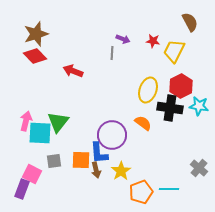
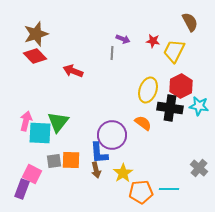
orange square: moved 10 px left
yellow star: moved 2 px right, 2 px down
orange pentagon: rotated 15 degrees clockwise
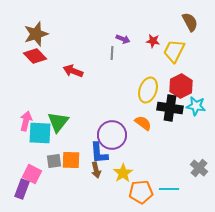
cyan star: moved 3 px left
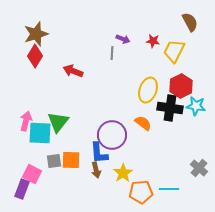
red diamond: rotated 75 degrees clockwise
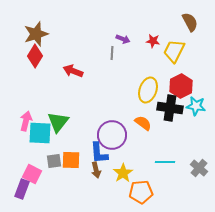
cyan line: moved 4 px left, 27 px up
